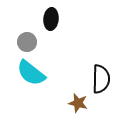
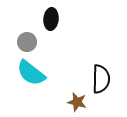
brown star: moved 1 px left, 1 px up
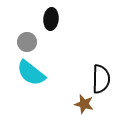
brown star: moved 7 px right, 2 px down
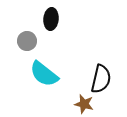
gray circle: moved 1 px up
cyan semicircle: moved 13 px right, 1 px down
black semicircle: rotated 12 degrees clockwise
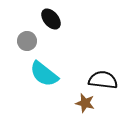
black ellipse: rotated 45 degrees counterclockwise
black semicircle: moved 2 px right, 1 px down; rotated 96 degrees counterclockwise
brown star: moved 1 px right, 1 px up
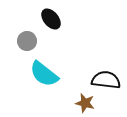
black semicircle: moved 3 px right
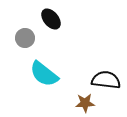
gray circle: moved 2 px left, 3 px up
brown star: rotated 18 degrees counterclockwise
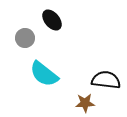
black ellipse: moved 1 px right, 1 px down
